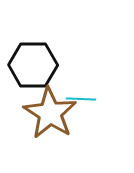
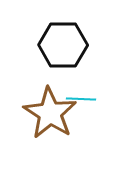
black hexagon: moved 30 px right, 20 px up
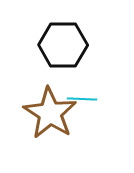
cyan line: moved 1 px right
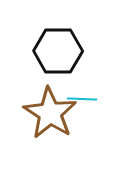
black hexagon: moved 5 px left, 6 px down
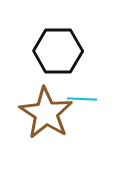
brown star: moved 4 px left
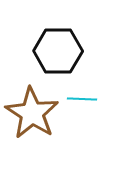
brown star: moved 14 px left
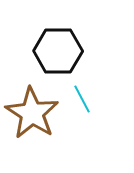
cyan line: rotated 60 degrees clockwise
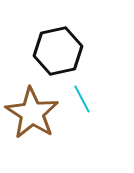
black hexagon: rotated 12 degrees counterclockwise
